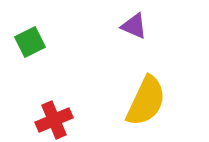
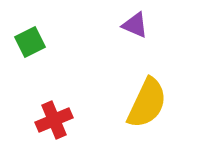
purple triangle: moved 1 px right, 1 px up
yellow semicircle: moved 1 px right, 2 px down
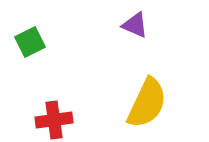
red cross: rotated 15 degrees clockwise
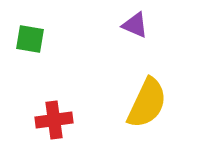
green square: moved 3 px up; rotated 36 degrees clockwise
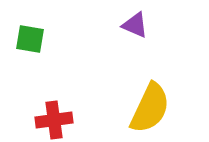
yellow semicircle: moved 3 px right, 5 px down
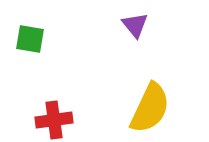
purple triangle: rotated 28 degrees clockwise
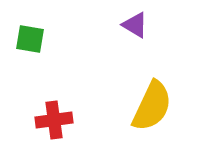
purple triangle: rotated 20 degrees counterclockwise
yellow semicircle: moved 2 px right, 2 px up
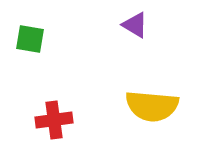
yellow semicircle: rotated 70 degrees clockwise
